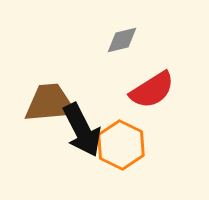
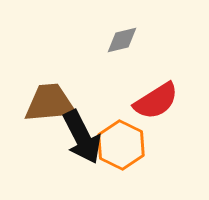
red semicircle: moved 4 px right, 11 px down
black arrow: moved 7 px down
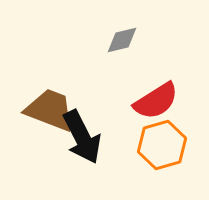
brown trapezoid: moved 7 px down; rotated 26 degrees clockwise
orange hexagon: moved 41 px right; rotated 18 degrees clockwise
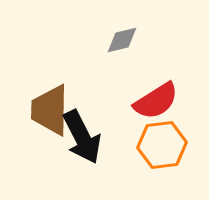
brown trapezoid: rotated 110 degrees counterclockwise
orange hexagon: rotated 9 degrees clockwise
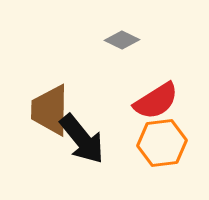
gray diamond: rotated 40 degrees clockwise
black arrow: moved 2 px down; rotated 12 degrees counterclockwise
orange hexagon: moved 2 px up
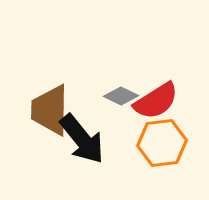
gray diamond: moved 1 px left, 56 px down
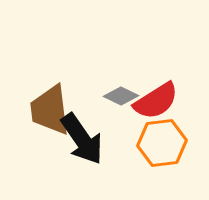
brown trapezoid: rotated 8 degrees counterclockwise
black arrow: rotated 4 degrees clockwise
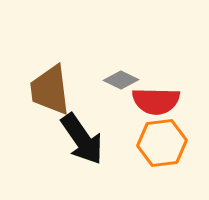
gray diamond: moved 16 px up
red semicircle: rotated 33 degrees clockwise
brown trapezoid: moved 20 px up
